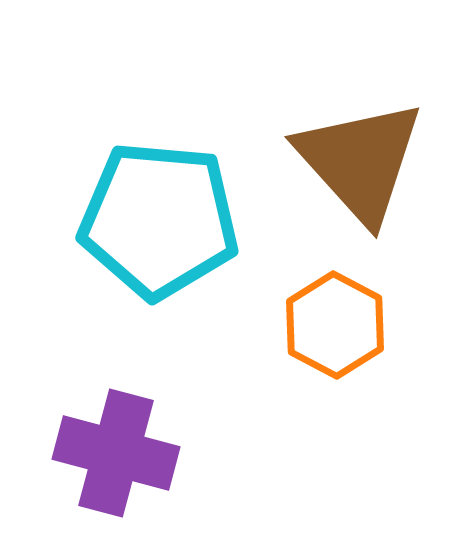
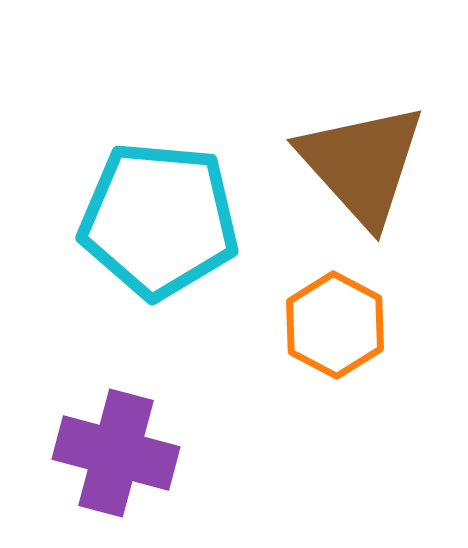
brown triangle: moved 2 px right, 3 px down
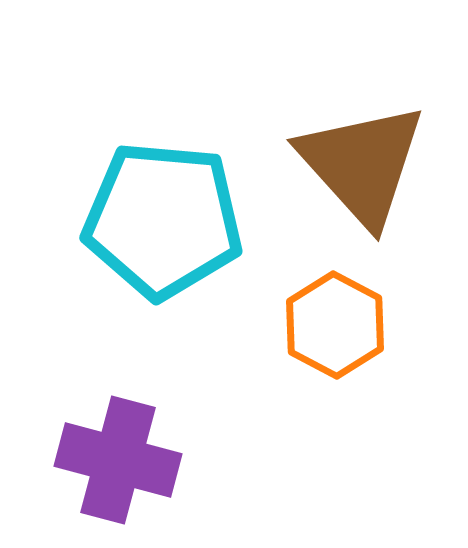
cyan pentagon: moved 4 px right
purple cross: moved 2 px right, 7 px down
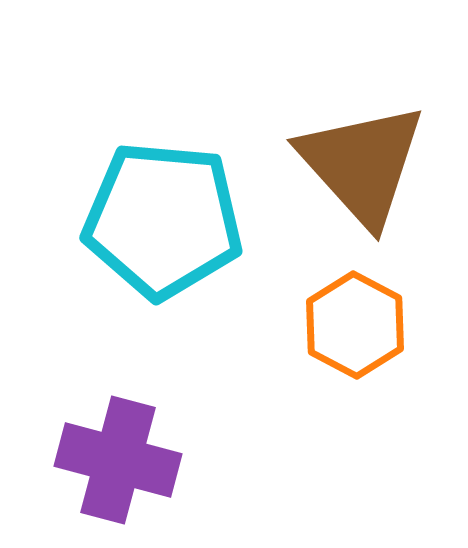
orange hexagon: moved 20 px right
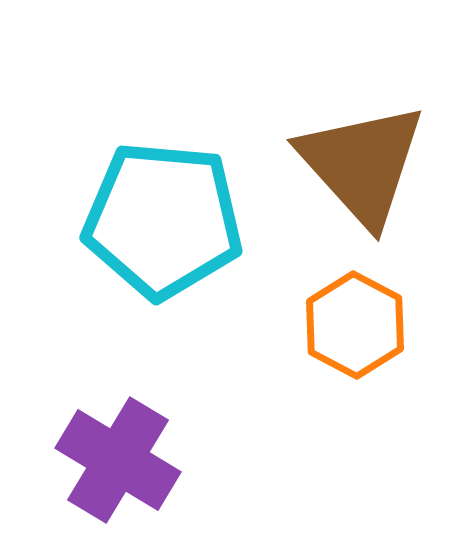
purple cross: rotated 16 degrees clockwise
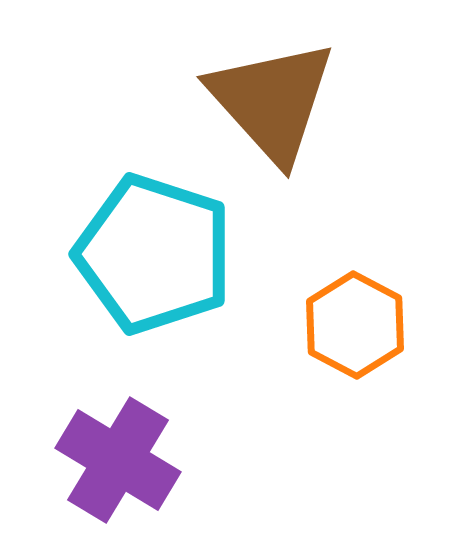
brown triangle: moved 90 px left, 63 px up
cyan pentagon: moved 9 px left, 34 px down; rotated 13 degrees clockwise
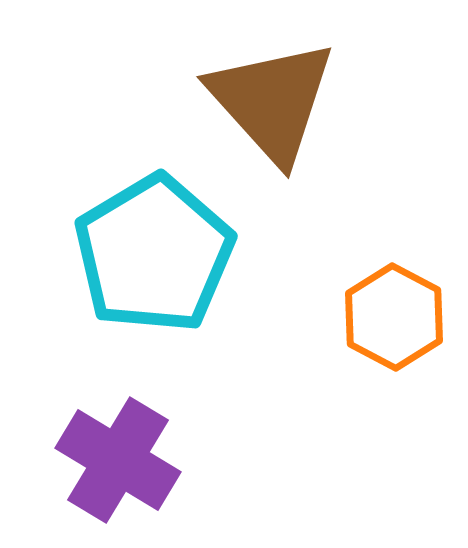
cyan pentagon: rotated 23 degrees clockwise
orange hexagon: moved 39 px right, 8 px up
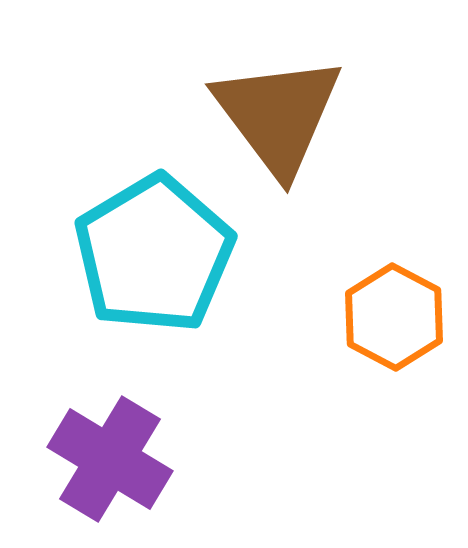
brown triangle: moved 6 px right, 14 px down; rotated 5 degrees clockwise
purple cross: moved 8 px left, 1 px up
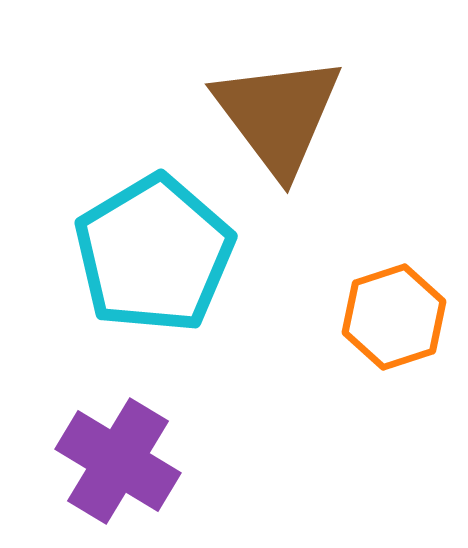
orange hexagon: rotated 14 degrees clockwise
purple cross: moved 8 px right, 2 px down
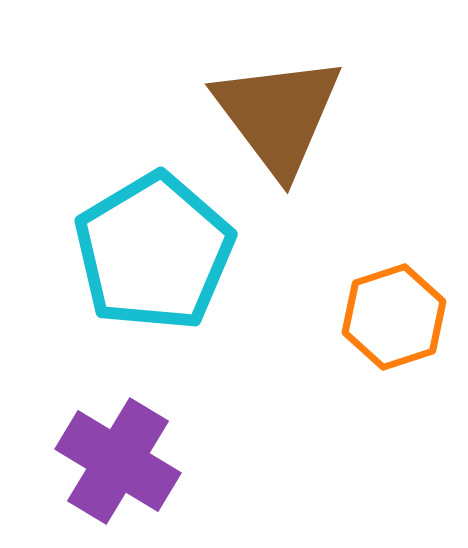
cyan pentagon: moved 2 px up
